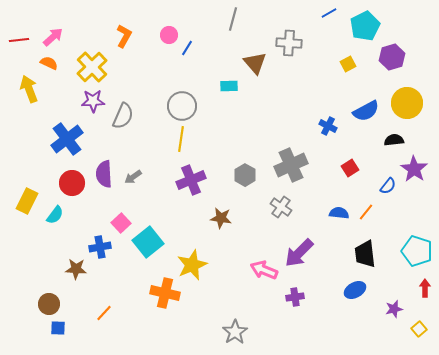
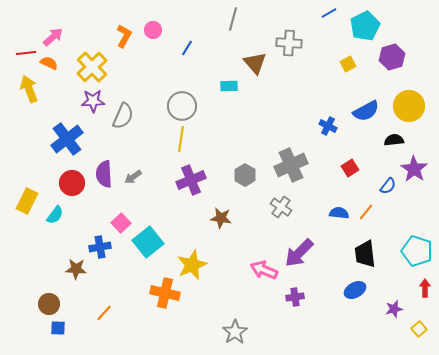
pink circle at (169, 35): moved 16 px left, 5 px up
red line at (19, 40): moved 7 px right, 13 px down
yellow circle at (407, 103): moved 2 px right, 3 px down
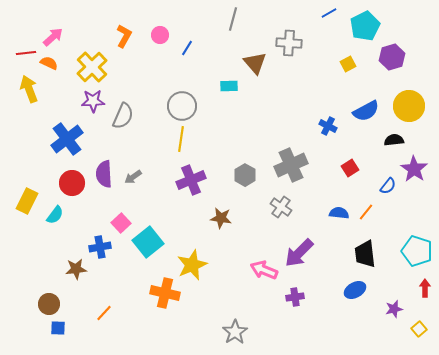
pink circle at (153, 30): moved 7 px right, 5 px down
brown star at (76, 269): rotated 10 degrees counterclockwise
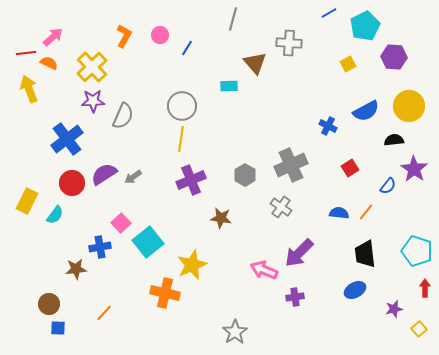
purple hexagon at (392, 57): moved 2 px right; rotated 20 degrees clockwise
purple semicircle at (104, 174): rotated 60 degrees clockwise
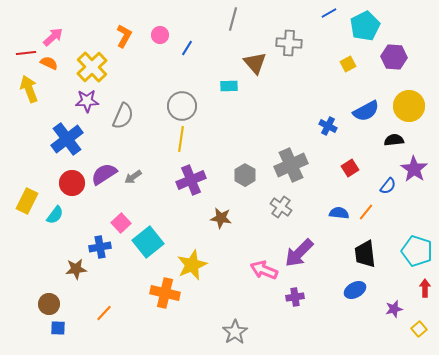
purple star at (93, 101): moved 6 px left
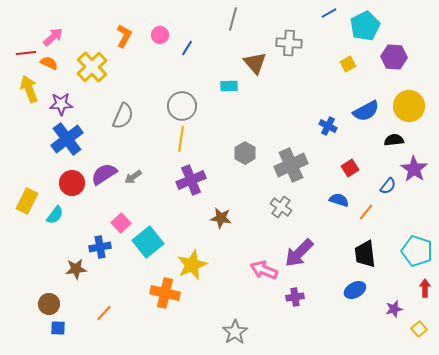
purple star at (87, 101): moved 26 px left, 3 px down
gray hexagon at (245, 175): moved 22 px up
blue semicircle at (339, 213): moved 13 px up; rotated 12 degrees clockwise
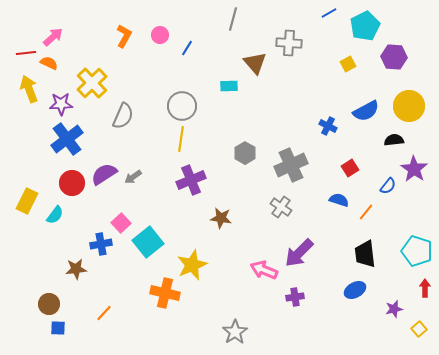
yellow cross at (92, 67): moved 16 px down
blue cross at (100, 247): moved 1 px right, 3 px up
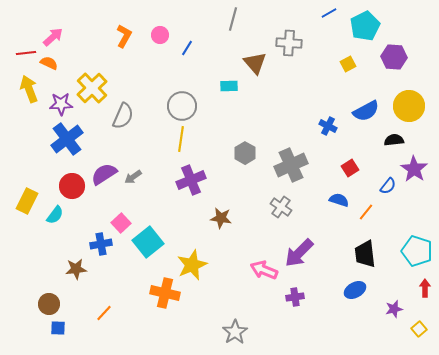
yellow cross at (92, 83): moved 5 px down
red circle at (72, 183): moved 3 px down
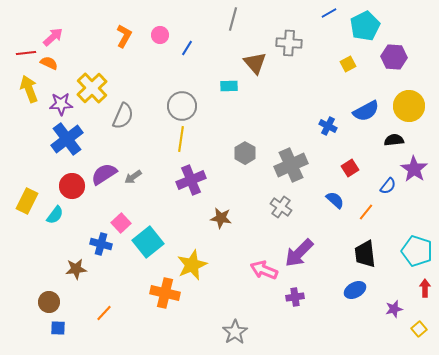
blue semicircle at (339, 200): moved 4 px left; rotated 24 degrees clockwise
blue cross at (101, 244): rotated 25 degrees clockwise
brown circle at (49, 304): moved 2 px up
